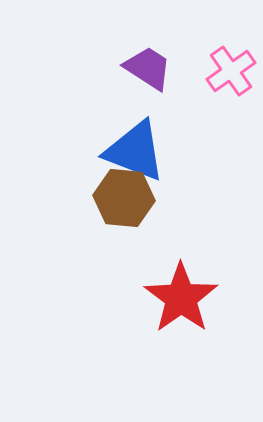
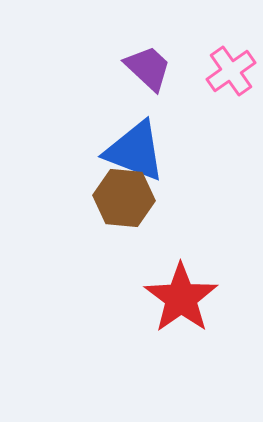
purple trapezoid: rotated 10 degrees clockwise
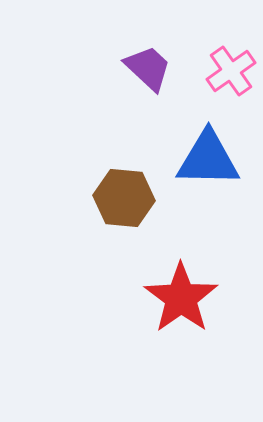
blue triangle: moved 73 px right, 8 px down; rotated 20 degrees counterclockwise
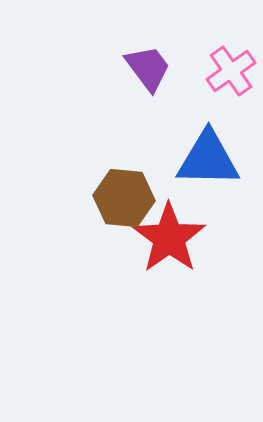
purple trapezoid: rotated 10 degrees clockwise
red star: moved 12 px left, 60 px up
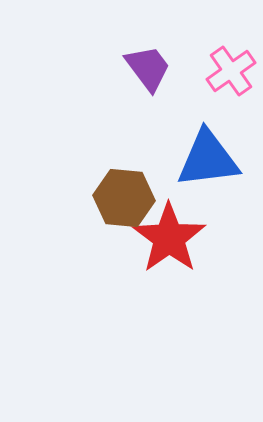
blue triangle: rotated 8 degrees counterclockwise
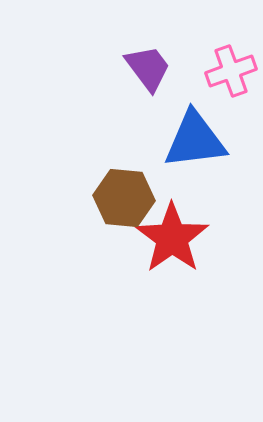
pink cross: rotated 15 degrees clockwise
blue triangle: moved 13 px left, 19 px up
red star: moved 3 px right
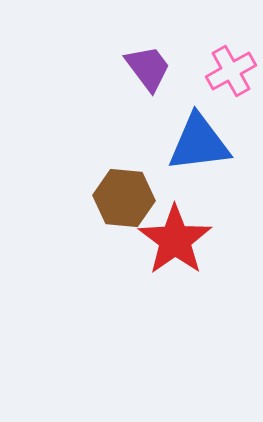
pink cross: rotated 9 degrees counterclockwise
blue triangle: moved 4 px right, 3 px down
red star: moved 3 px right, 2 px down
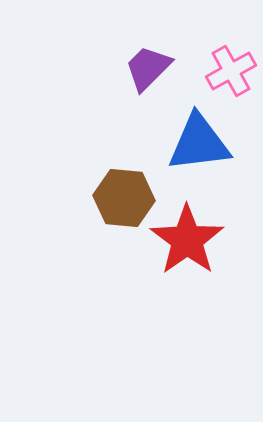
purple trapezoid: rotated 98 degrees counterclockwise
red star: moved 12 px right
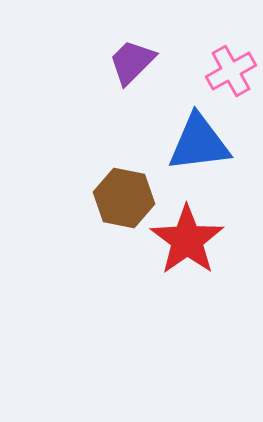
purple trapezoid: moved 16 px left, 6 px up
brown hexagon: rotated 6 degrees clockwise
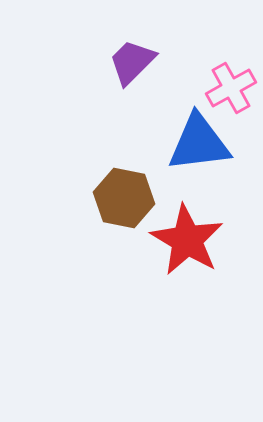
pink cross: moved 17 px down
red star: rotated 6 degrees counterclockwise
